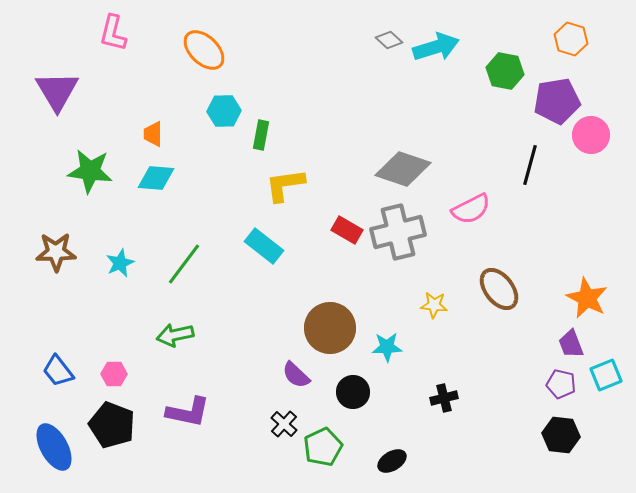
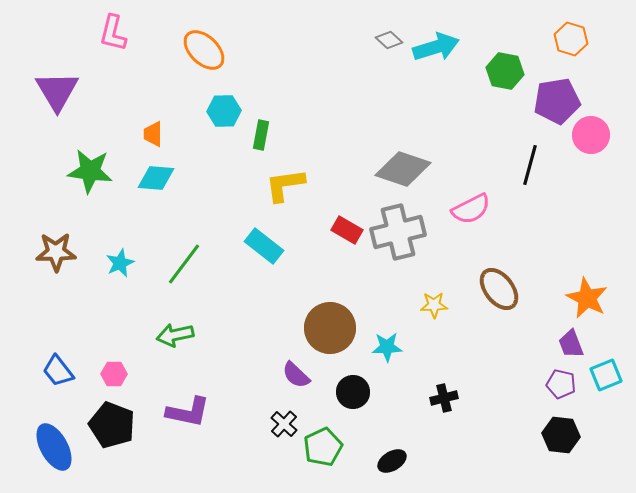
yellow star at (434, 305): rotated 8 degrees counterclockwise
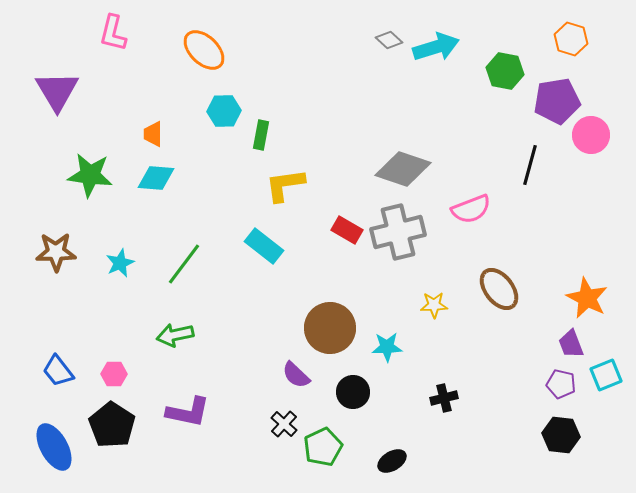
green star at (90, 171): moved 4 px down
pink semicircle at (471, 209): rotated 6 degrees clockwise
black pentagon at (112, 425): rotated 12 degrees clockwise
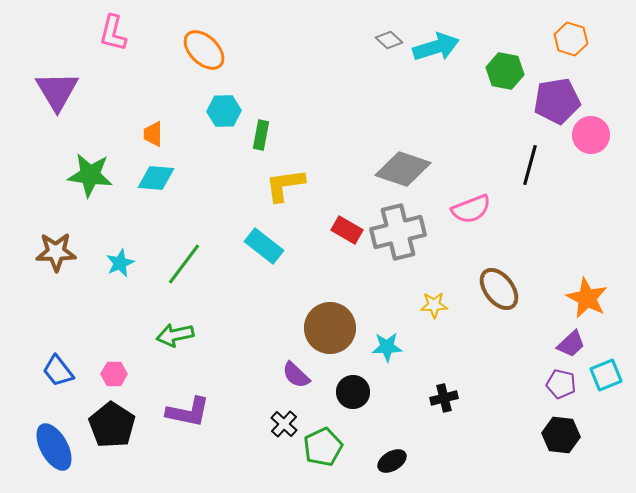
purple trapezoid at (571, 344): rotated 112 degrees counterclockwise
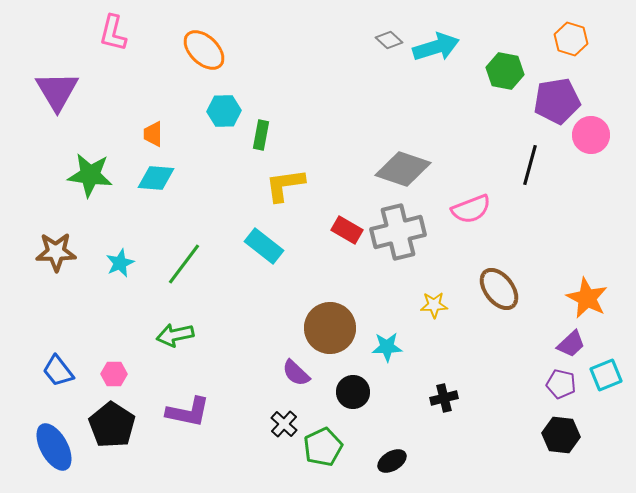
purple semicircle at (296, 375): moved 2 px up
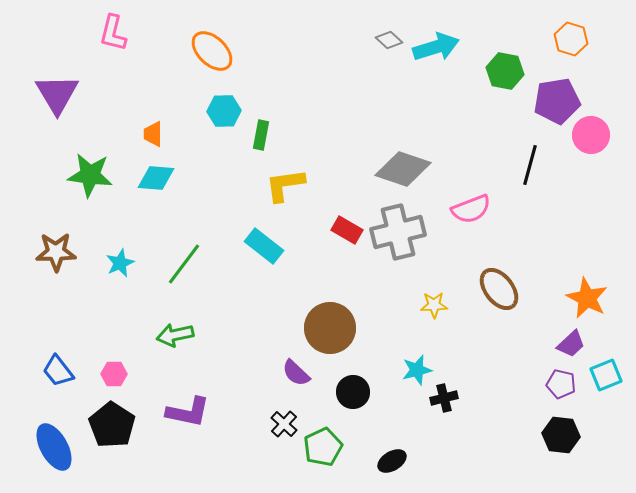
orange ellipse at (204, 50): moved 8 px right, 1 px down
purple triangle at (57, 91): moved 3 px down
cyan star at (387, 347): moved 30 px right, 23 px down; rotated 12 degrees counterclockwise
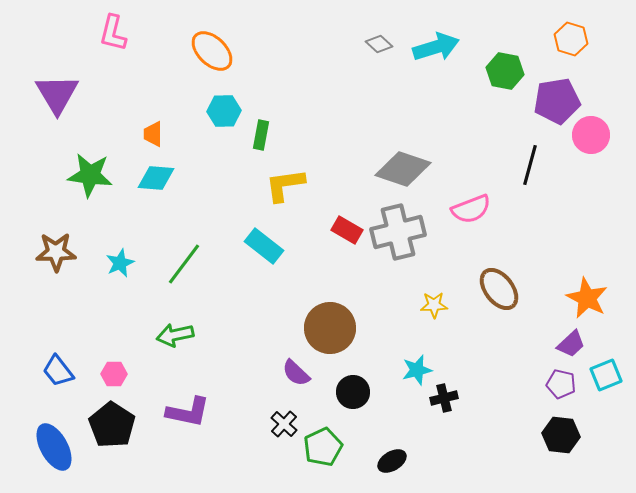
gray diamond at (389, 40): moved 10 px left, 4 px down
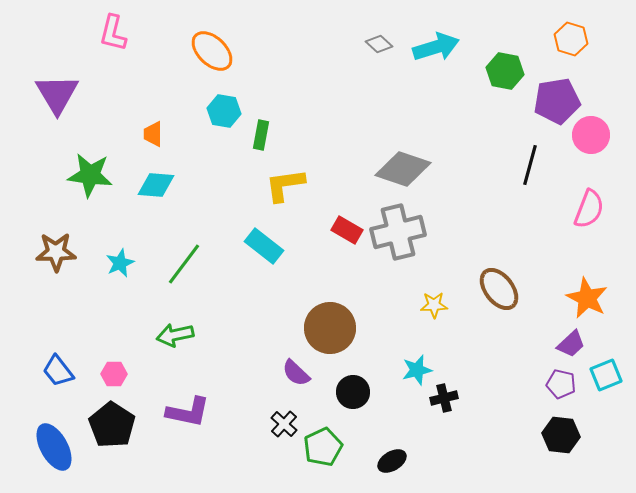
cyan hexagon at (224, 111): rotated 12 degrees clockwise
cyan diamond at (156, 178): moved 7 px down
pink semicircle at (471, 209): moved 118 px right; rotated 48 degrees counterclockwise
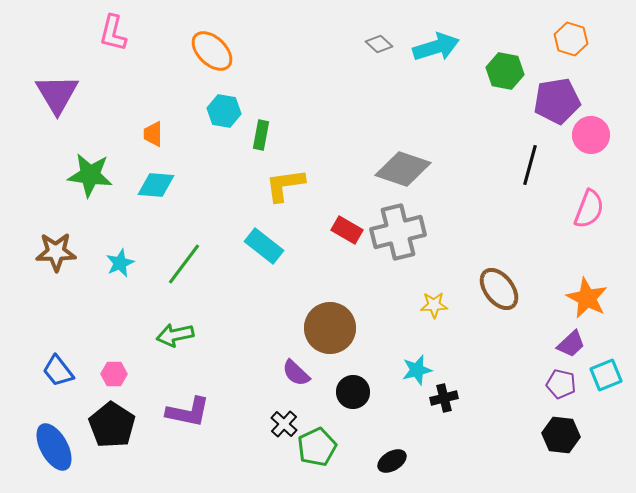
green pentagon at (323, 447): moved 6 px left
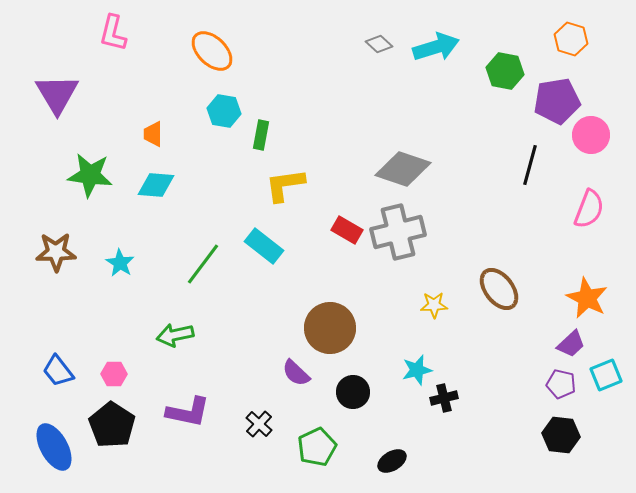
cyan star at (120, 263): rotated 16 degrees counterclockwise
green line at (184, 264): moved 19 px right
black cross at (284, 424): moved 25 px left
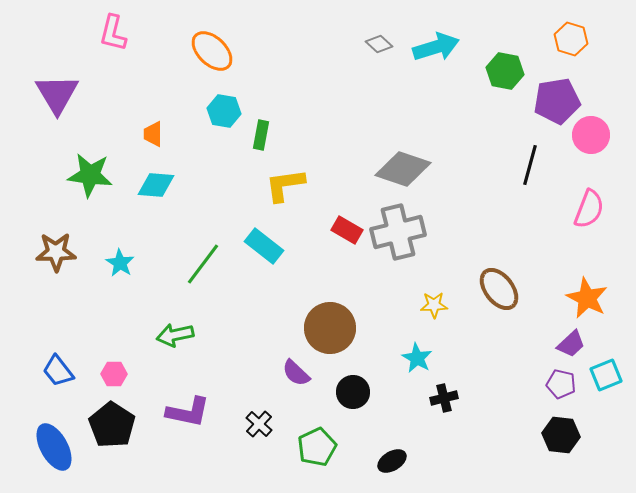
cyan star at (417, 370): moved 12 px up; rotated 28 degrees counterclockwise
